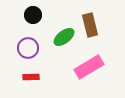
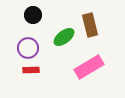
red rectangle: moved 7 px up
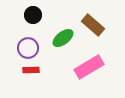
brown rectangle: moved 3 px right; rotated 35 degrees counterclockwise
green ellipse: moved 1 px left, 1 px down
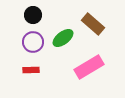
brown rectangle: moved 1 px up
purple circle: moved 5 px right, 6 px up
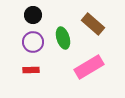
green ellipse: rotated 70 degrees counterclockwise
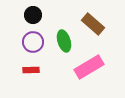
green ellipse: moved 1 px right, 3 px down
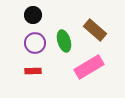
brown rectangle: moved 2 px right, 6 px down
purple circle: moved 2 px right, 1 px down
red rectangle: moved 2 px right, 1 px down
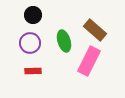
purple circle: moved 5 px left
pink rectangle: moved 6 px up; rotated 32 degrees counterclockwise
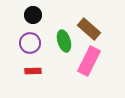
brown rectangle: moved 6 px left, 1 px up
